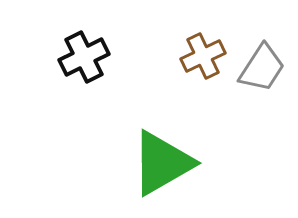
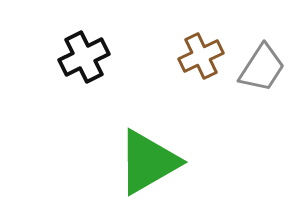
brown cross: moved 2 px left
green triangle: moved 14 px left, 1 px up
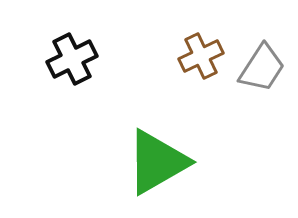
black cross: moved 12 px left, 2 px down
green triangle: moved 9 px right
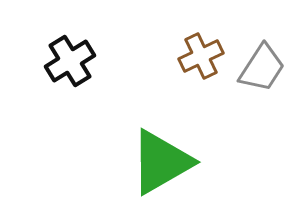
black cross: moved 2 px left, 2 px down; rotated 6 degrees counterclockwise
green triangle: moved 4 px right
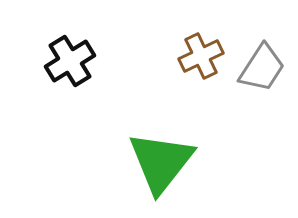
green triangle: rotated 22 degrees counterclockwise
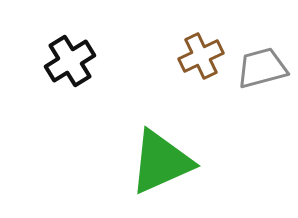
gray trapezoid: rotated 138 degrees counterclockwise
green triangle: rotated 28 degrees clockwise
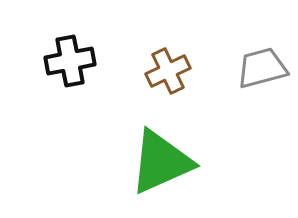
brown cross: moved 33 px left, 15 px down
black cross: rotated 21 degrees clockwise
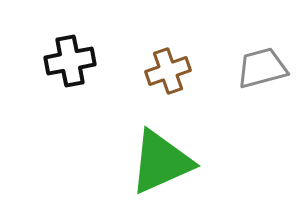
brown cross: rotated 6 degrees clockwise
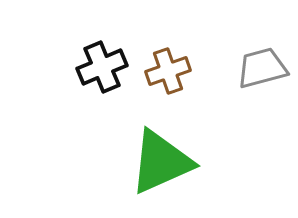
black cross: moved 32 px right, 6 px down; rotated 12 degrees counterclockwise
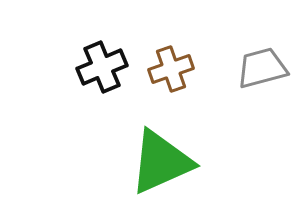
brown cross: moved 3 px right, 2 px up
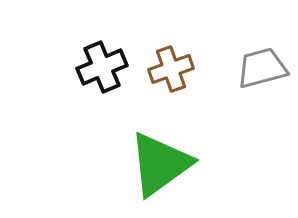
green triangle: moved 1 px left, 2 px down; rotated 12 degrees counterclockwise
